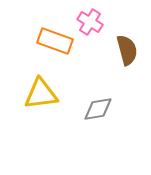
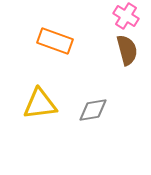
pink cross: moved 36 px right, 6 px up
yellow triangle: moved 1 px left, 10 px down
gray diamond: moved 5 px left, 1 px down
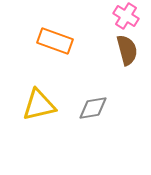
yellow triangle: moved 1 px left, 1 px down; rotated 6 degrees counterclockwise
gray diamond: moved 2 px up
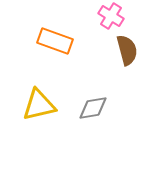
pink cross: moved 15 px left
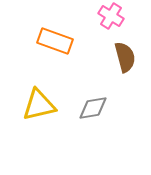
brown semicircle: moved 2 px left, 7 px down
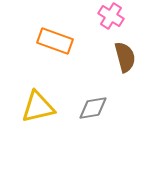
yellow triangle: moved 1 px left, 2 px down
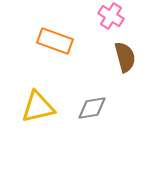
gray diamond: moved 1 px left
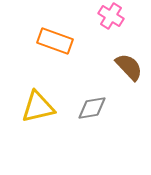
brown semicircle: moved 4 px right, 10 px down; rotated 28 degrees counterclockwise
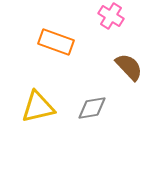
orange rectangle: moved 1 px right, 1 px down
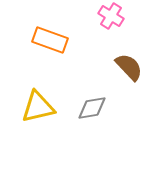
orange rectangle: moved 6 px left, 2 px up
